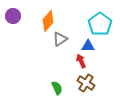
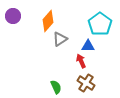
green semicircle: moved 1 px left, 1 px up
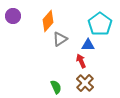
blue triangle: moved 1 px up
brown cross: moved 1 px left; rotated 12 degrees clockwise
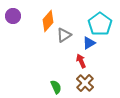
gray triangle: moved 4 px right, 4 px up
blue triangle: moved 1 px right, 2 px up; rotated 32 degrees counterclockwise
